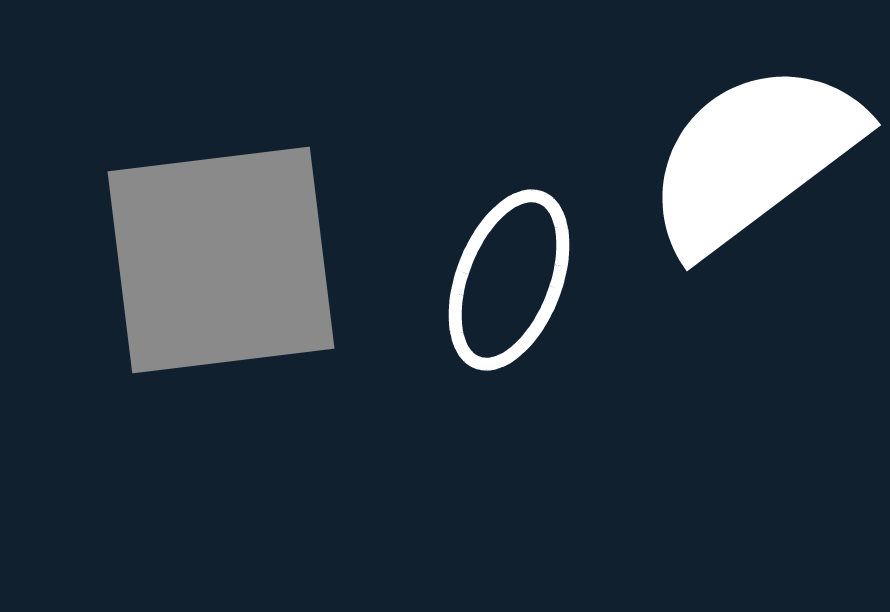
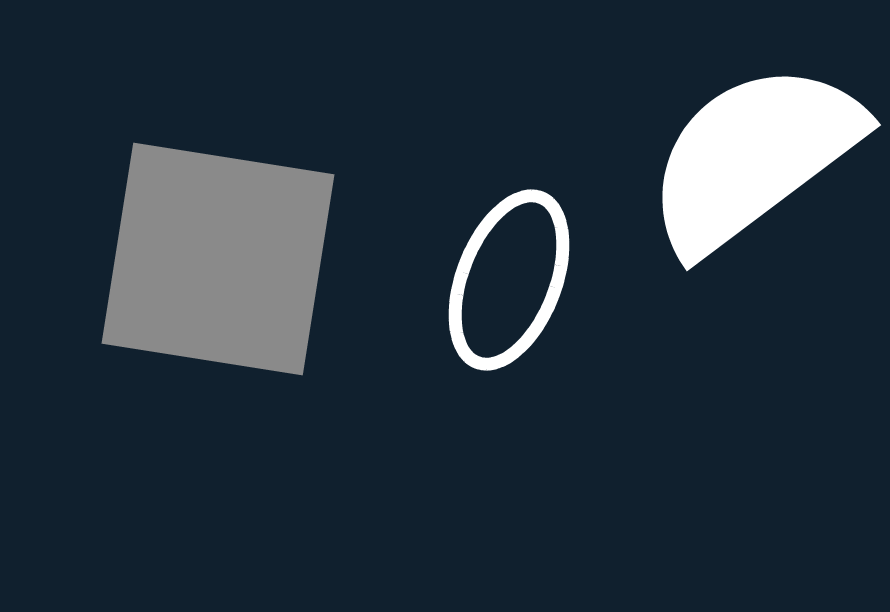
gray square: moved 3 px left, 1 px up; rotated 16 degrees clockwise
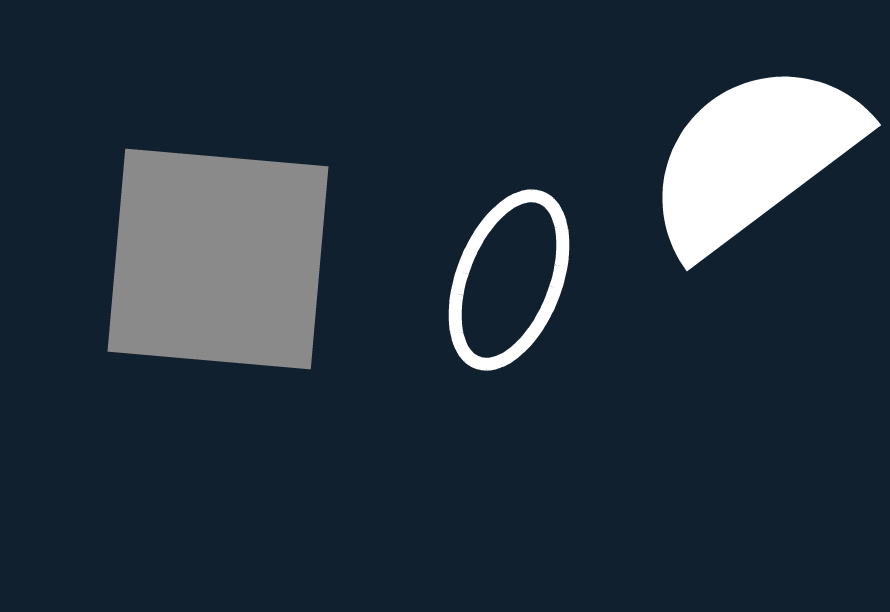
gray square: rotated 4 degrees counterclockwise
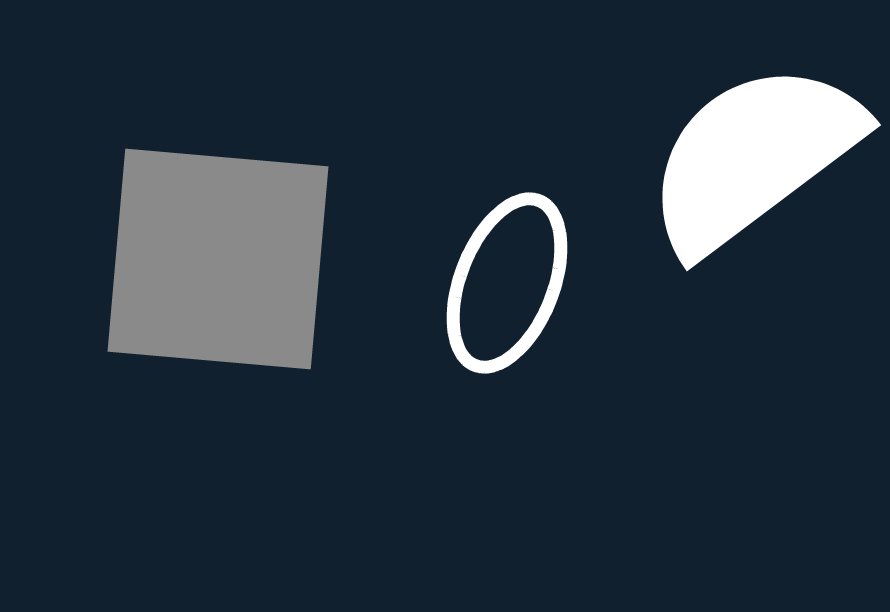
white ellipse: moved 2 px left, 3 px down
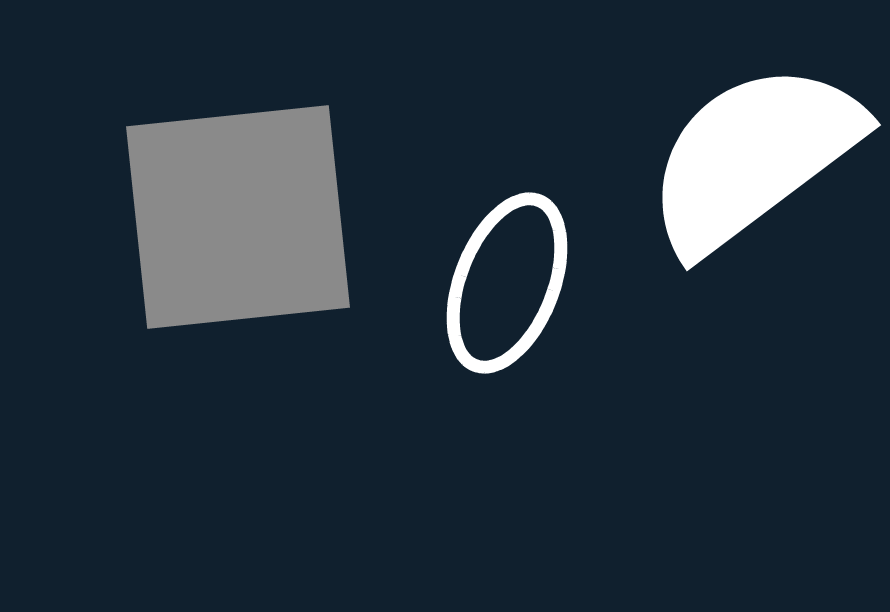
gray square: moved 20 px right, 42 px up; rotated 11 degrees counterclockwise
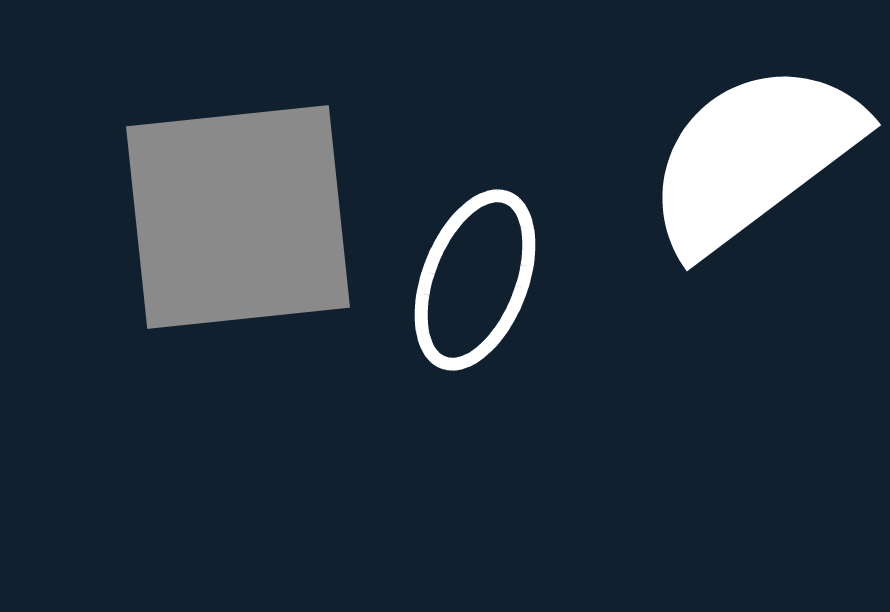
white ellipse: moved 32 px left, 3 px up
